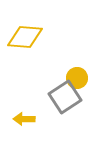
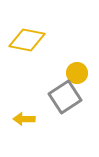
yellow diamond: moved 2 px right, 3 px down; rotated 6 degrees clockwise
yellow circle: moved 5 px up
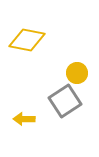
gray square: moved 4 px down
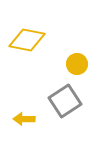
yellow circle: moved 9 px up
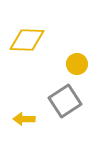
yellow diamond: rotated 9 degrees counterclockwise
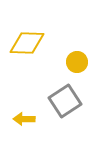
yellow diamond: moved 3 px down
yellow circle: moved 2 px up
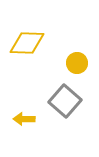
yellow circle: moved 1 px down
gray square: rotated 16 degrees counterclockwise
